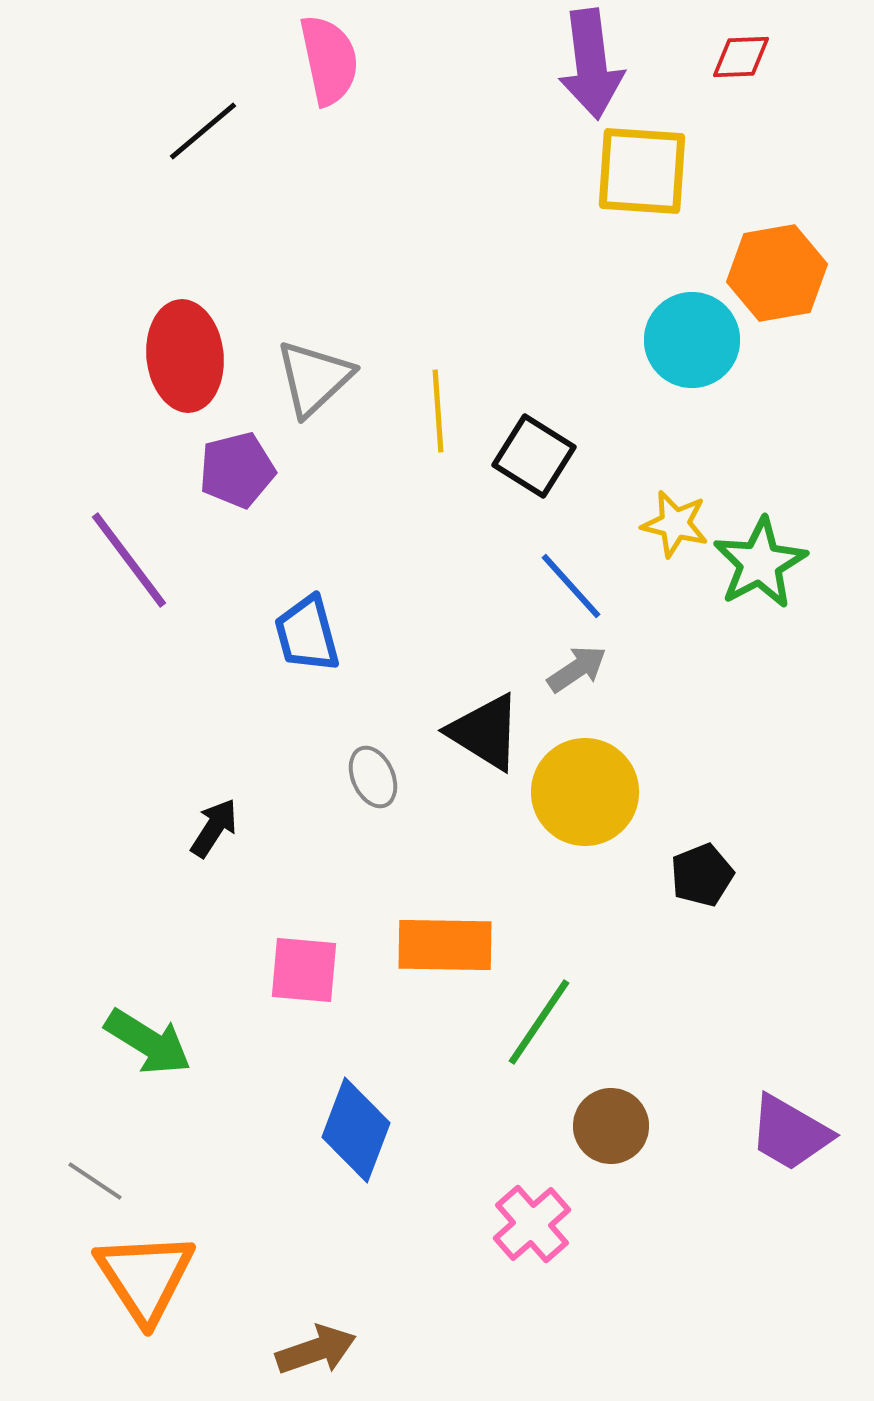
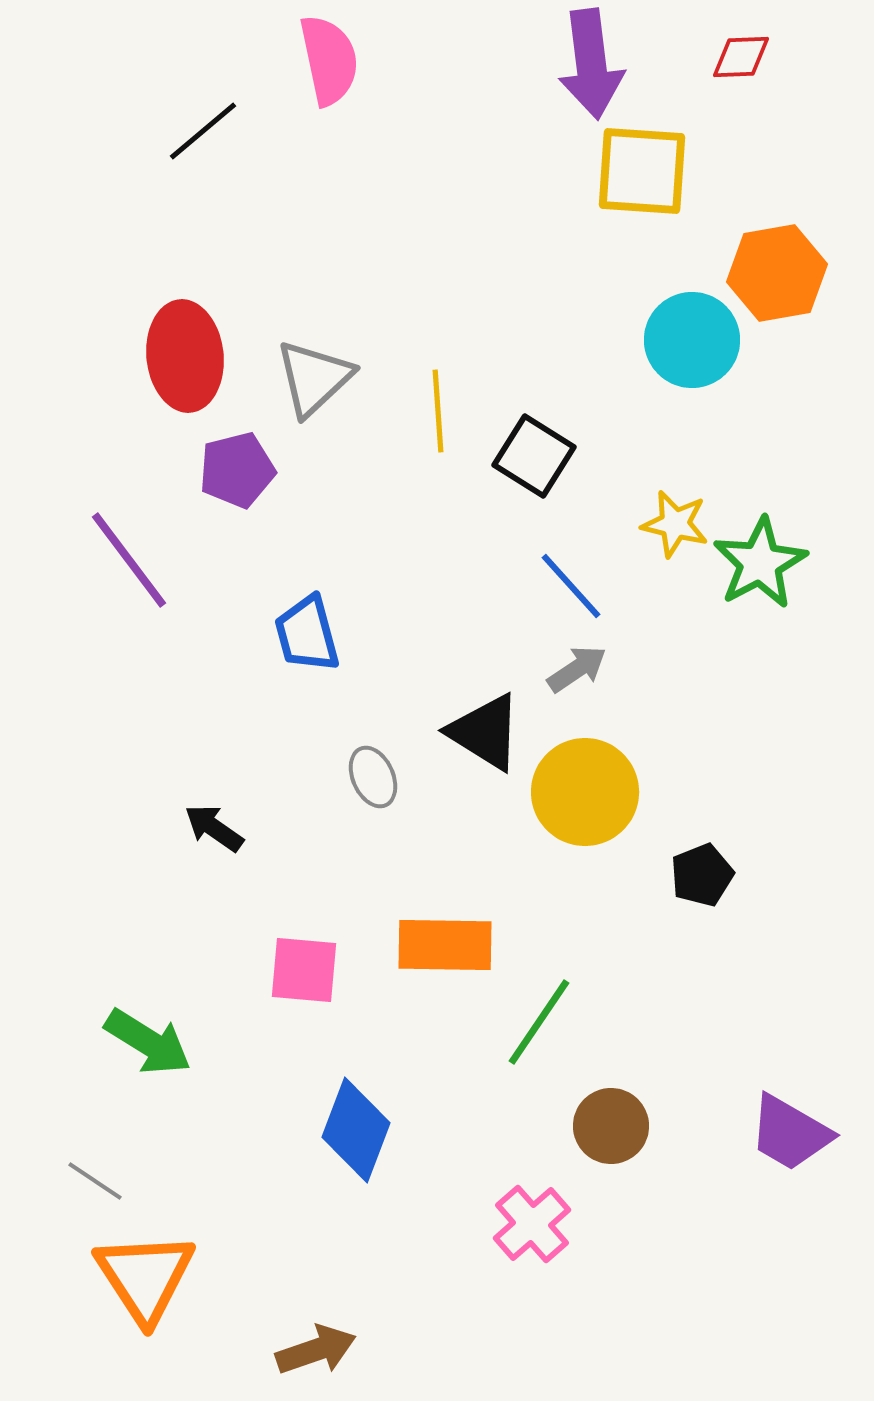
black arrow: rotated 88 degrees counterclockwise
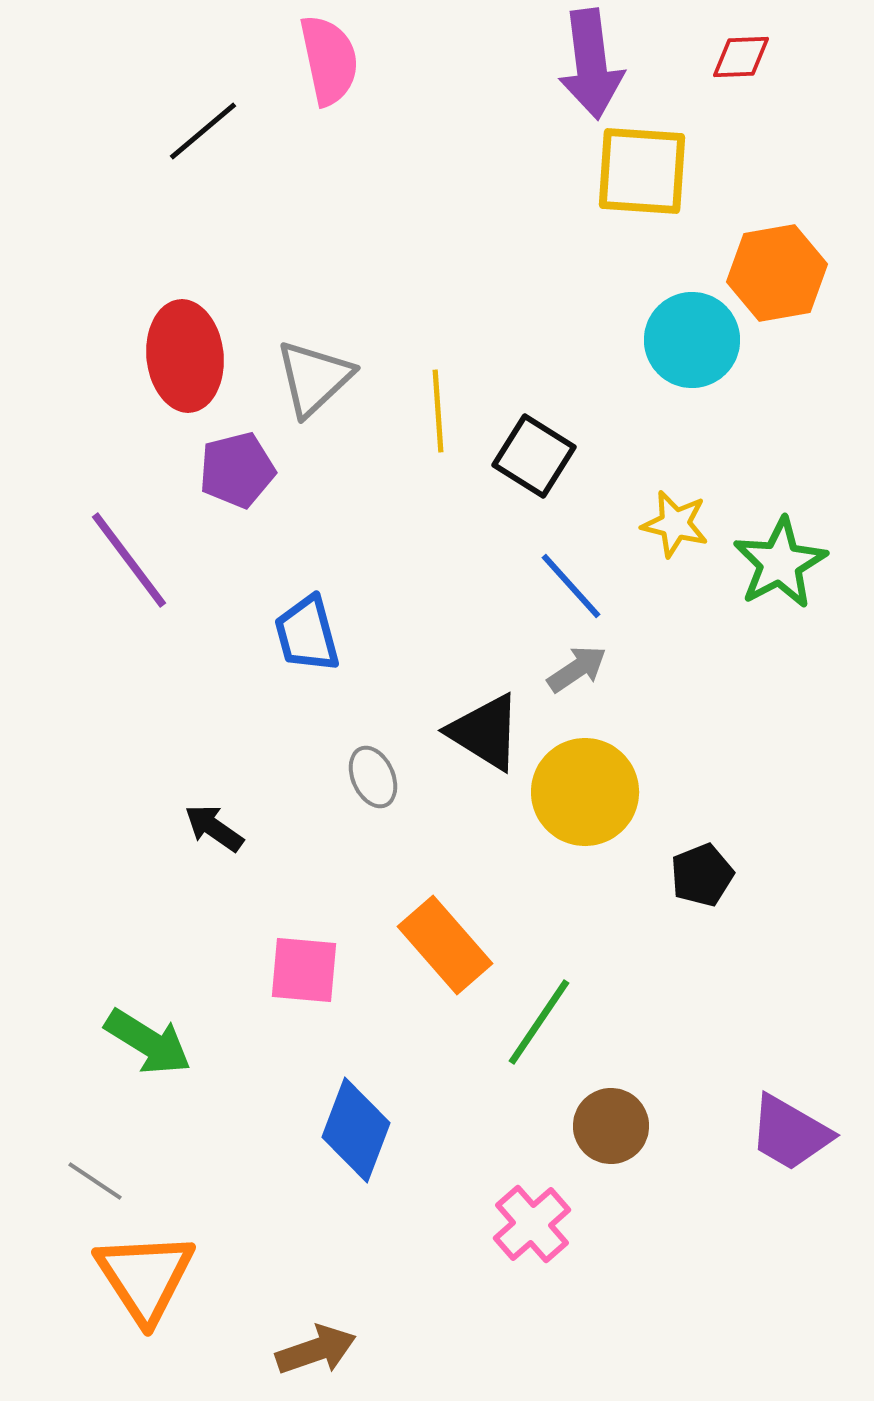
green star: moved 20 px right
orange rectangle: rotated 48 degrees clockwise
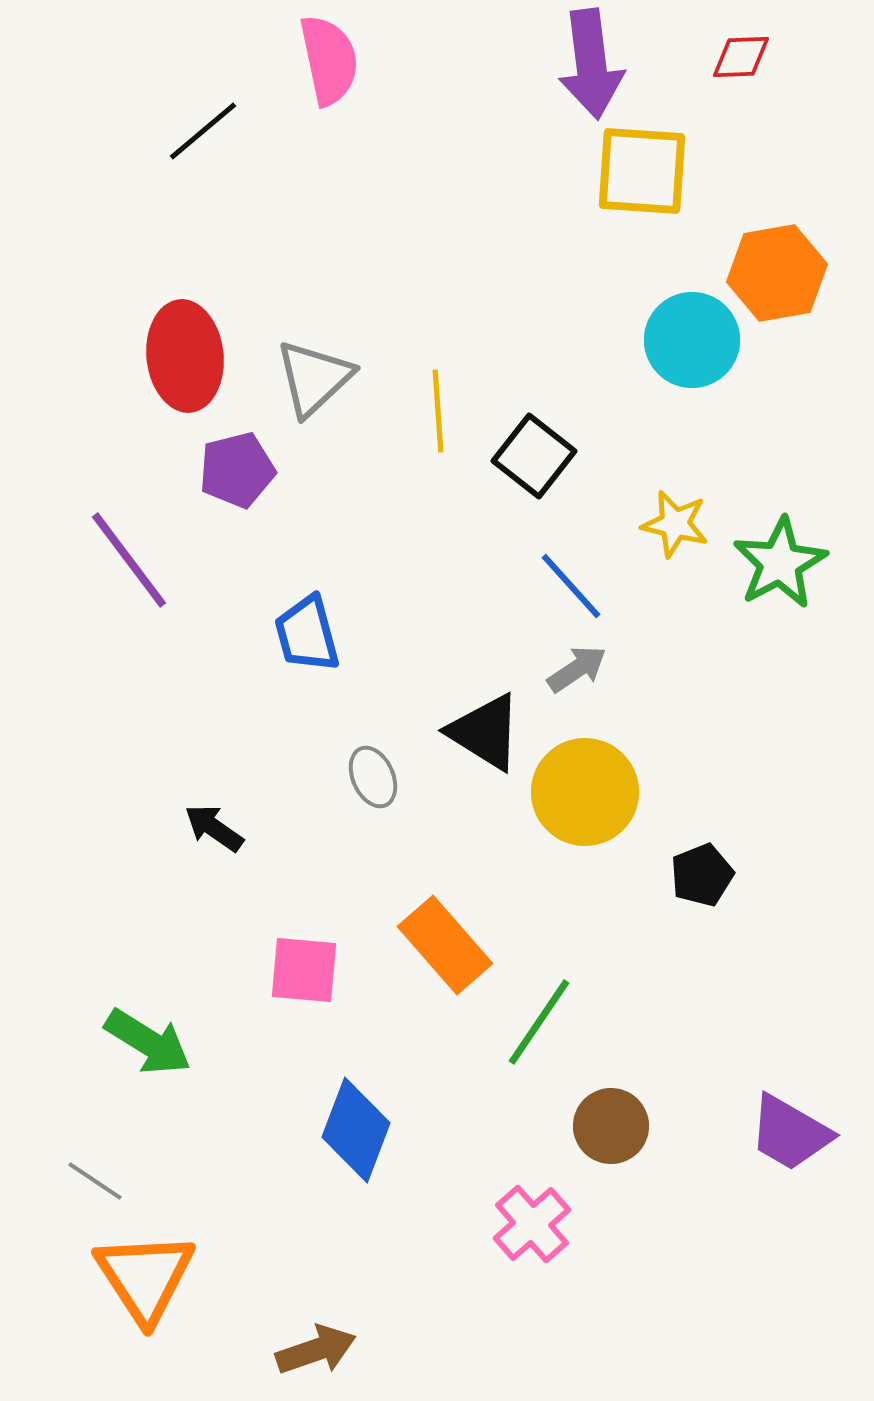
black square: rotated 6 degrees clockwise
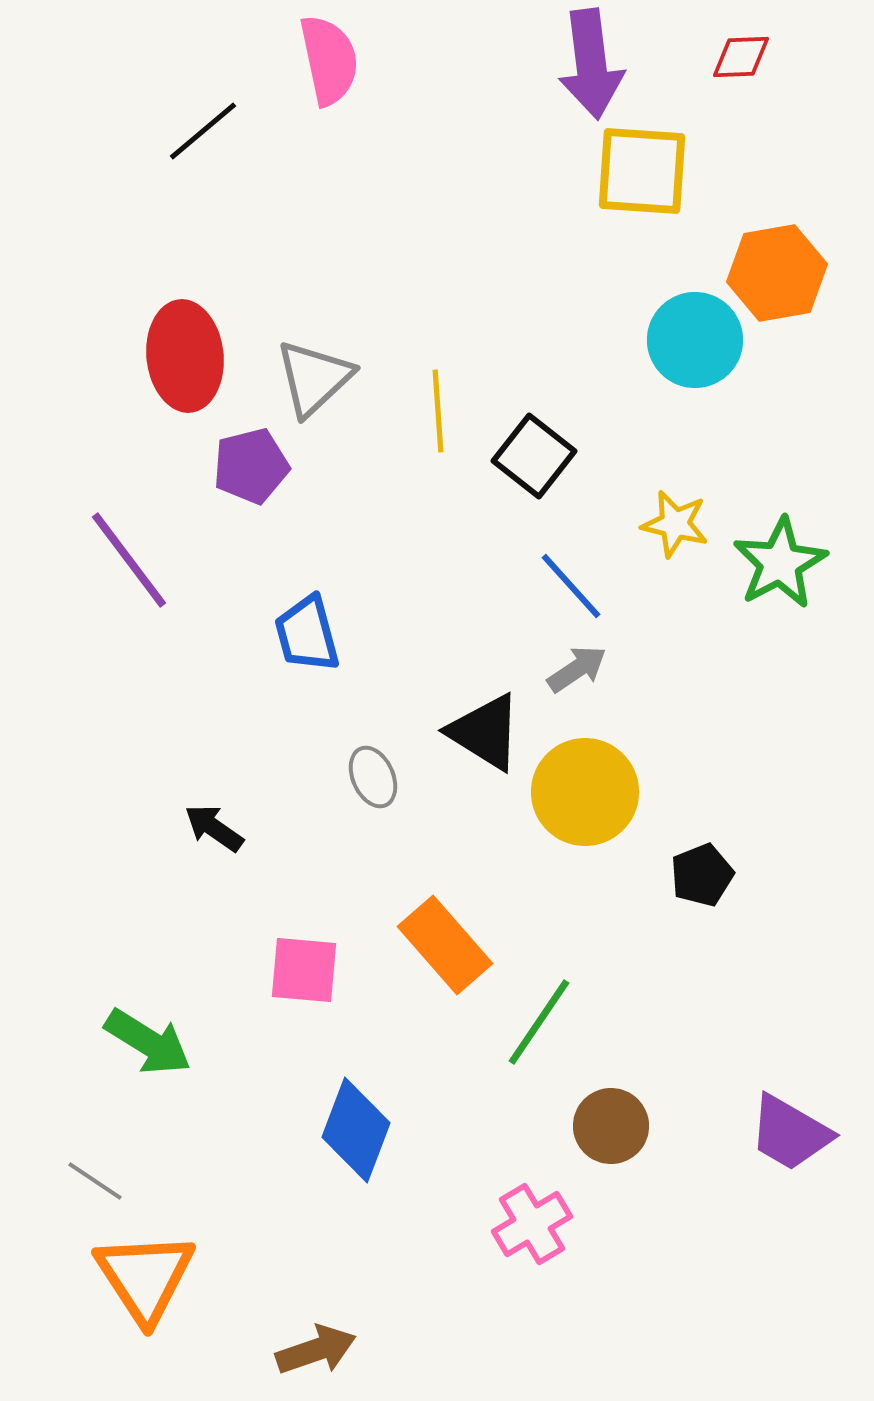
cyan circle: moved 3 px right
purple pentagon: moved 14 px right, 4 px up
pink cross: rotated 10 degrees clockwise
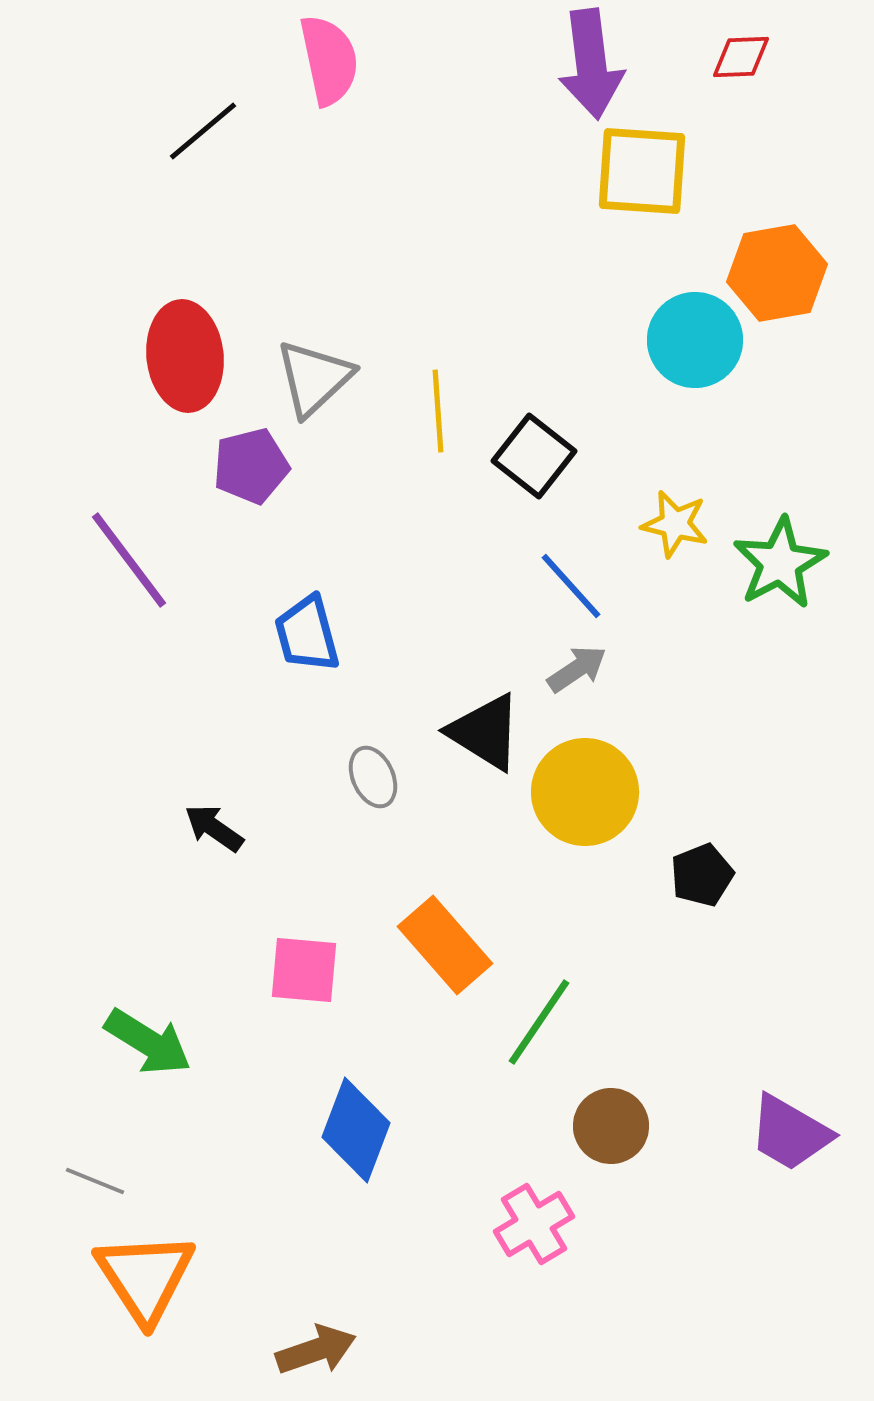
gray line: rotated 12 degrees counterclockwise
pink cross: moved 2 px right
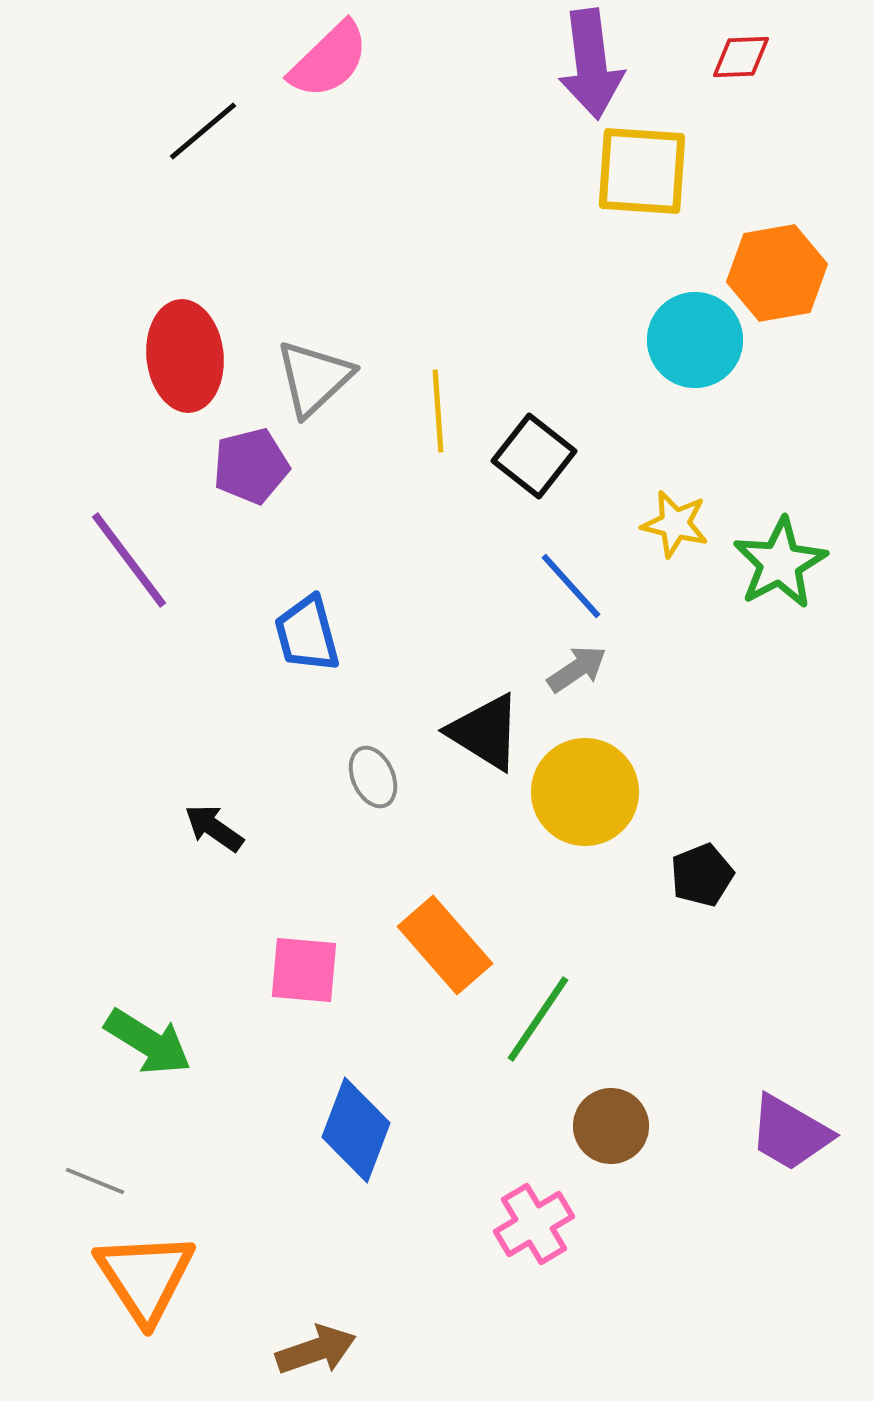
pink semicircle: rotated 58 degrees clockwise
green line: moved 1 px left, 3 px up
